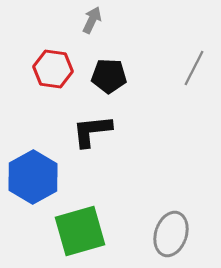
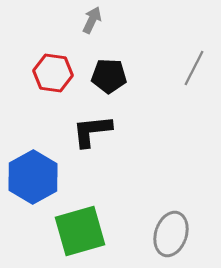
red hexagon: moved 4 px down
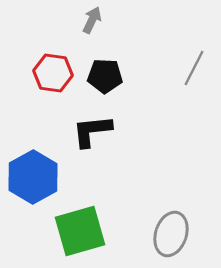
black pentagon: moved 4 px left
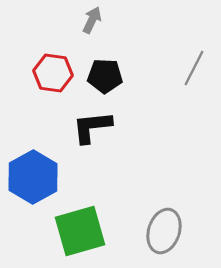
black L-shape: moved 4 px up
gray ellipse: moved 7 px left, 3 px up
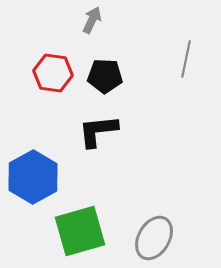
gray line: moved 8 px left, 9 px up; rotated 15 degrees counterclockwise
black L-shape: moved 6 px right, 4 px down
gray ellipse: moved 10 px left, 7 px down; rotated 12 degrees clockwise
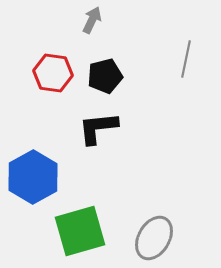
black pentagon: rotated 16 degrees counterclockwise
black L-shape: moved 3 px up
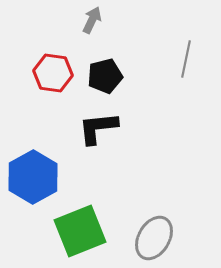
green square: rotated 6 degrees counterclockwise
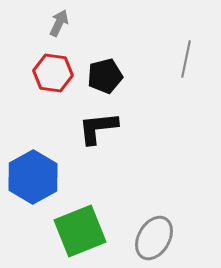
gray arrow: moved 33 px left, 3 px down
